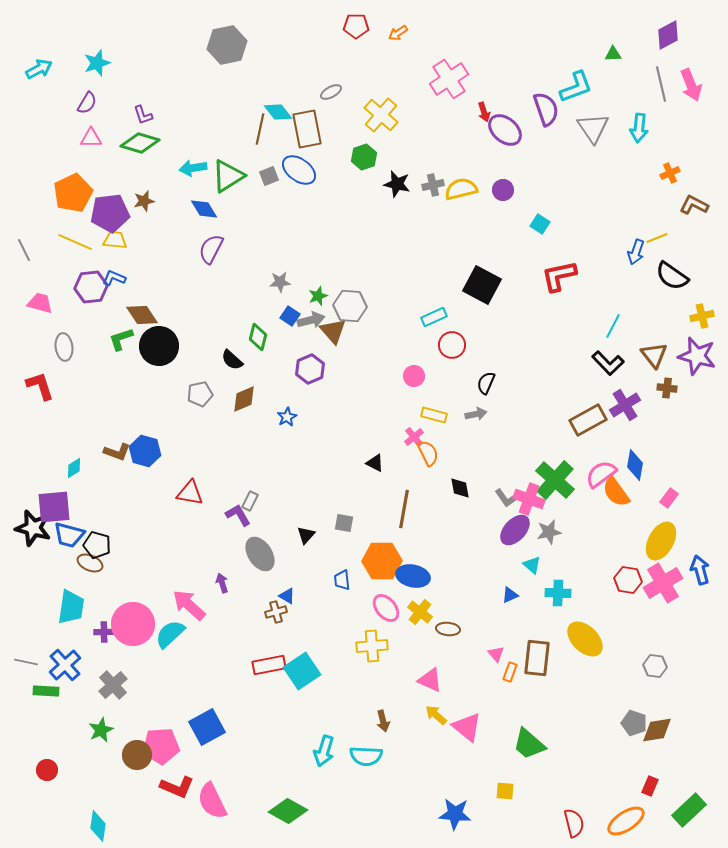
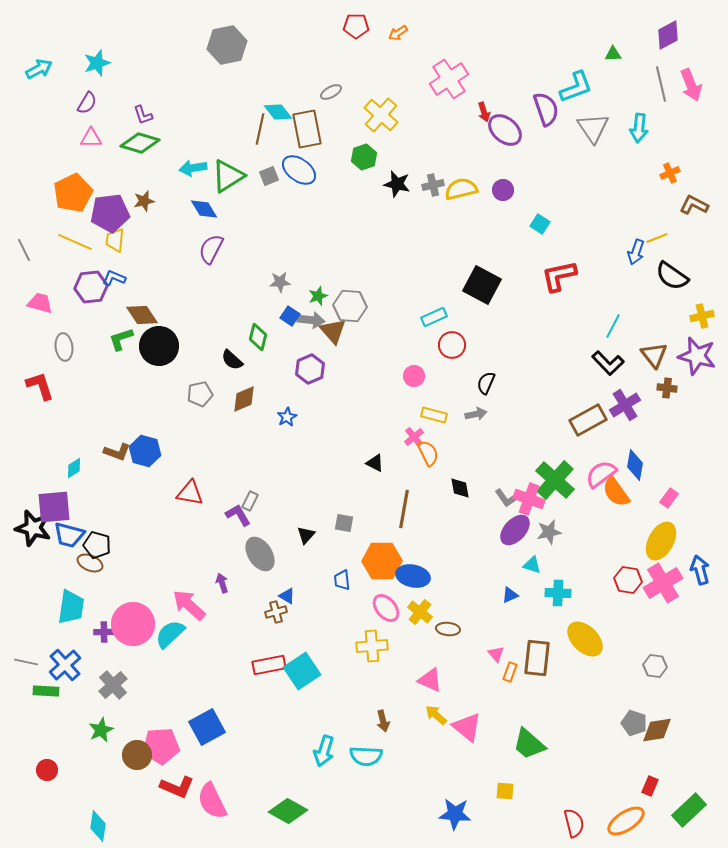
yellow trapezoid at (115, 240): rotated 90 degrees counterclockwise
gray arrow at (311, 320): rotated 20 degrees clockwise
cyan triangle at (532, 565): rotated 24 degrees counterclockwise
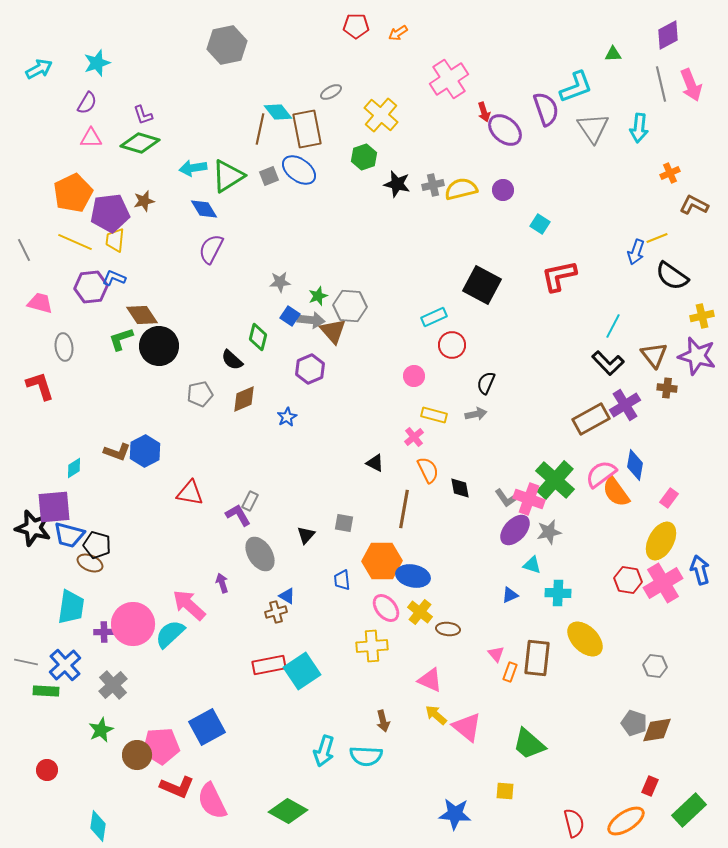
brown rectangle at (588, 420): moved 3 px right, 1 px up
blue hexagon at (145, 451): rotated 16 degrees clockwise
orange semicircle at (428, 453): moved 17 px down
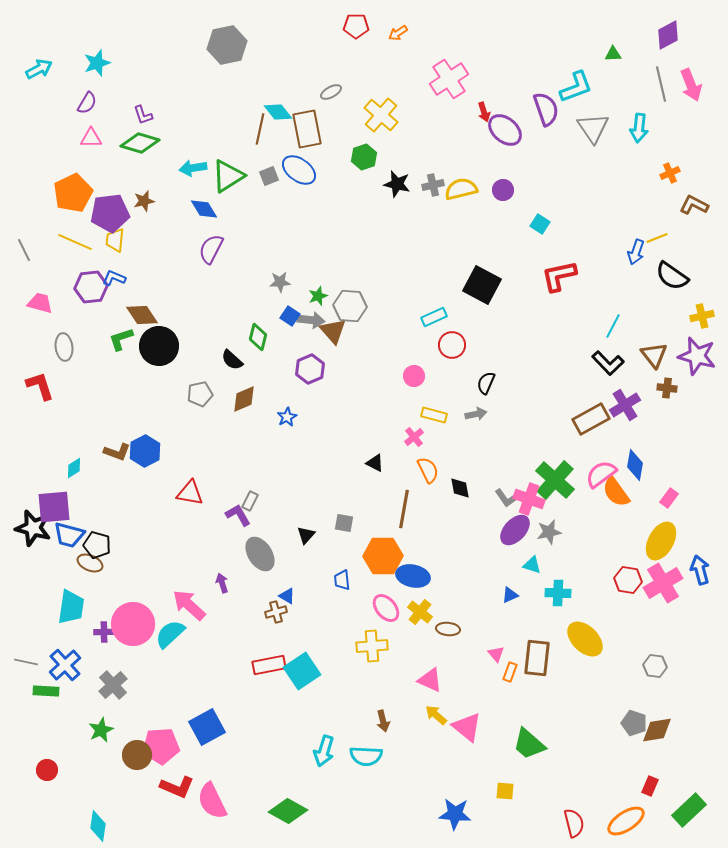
orange hexagon at (382, 561): moved 1 px right, 5 px up
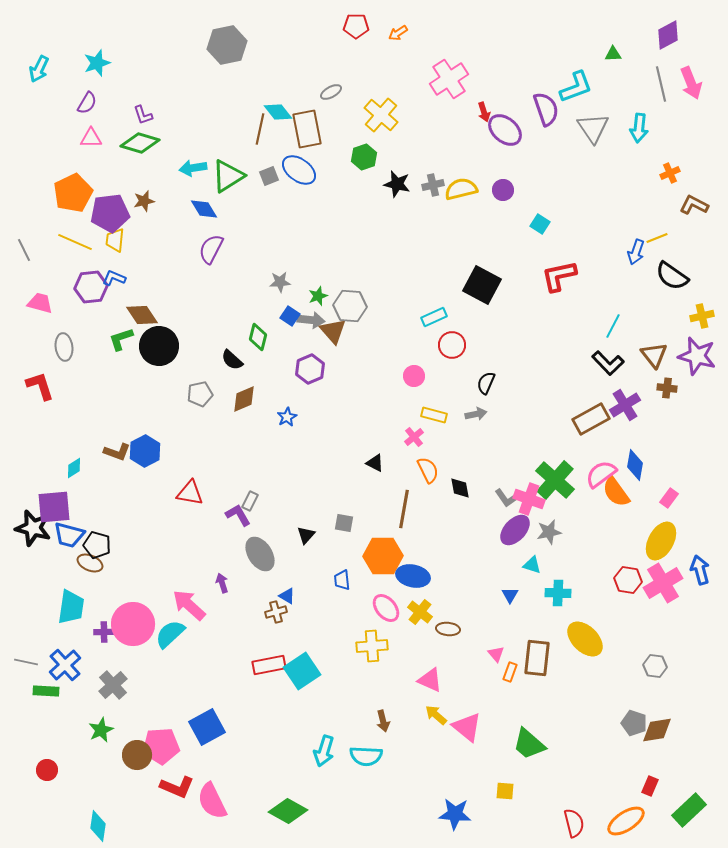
cyan arrow at (39, 69): rotated 144 degrees clockwise
pink arrow at (691, 85): moved 2 px up
blue triangle at (510, 595): rotated 36 degrees counterclockwise
